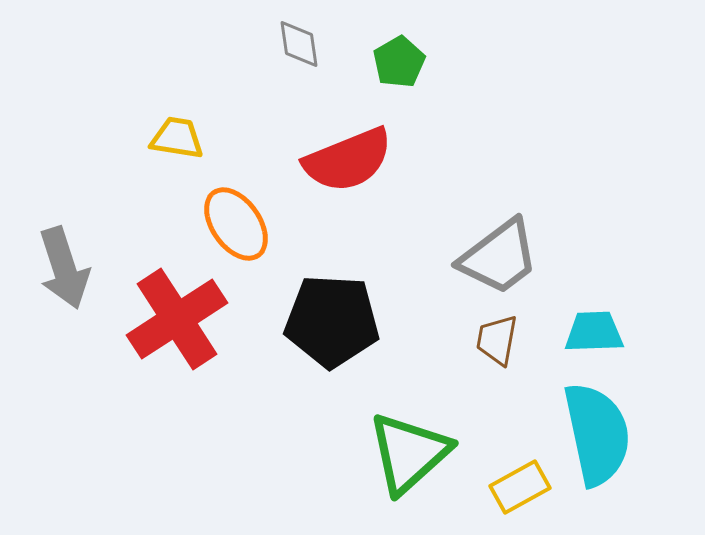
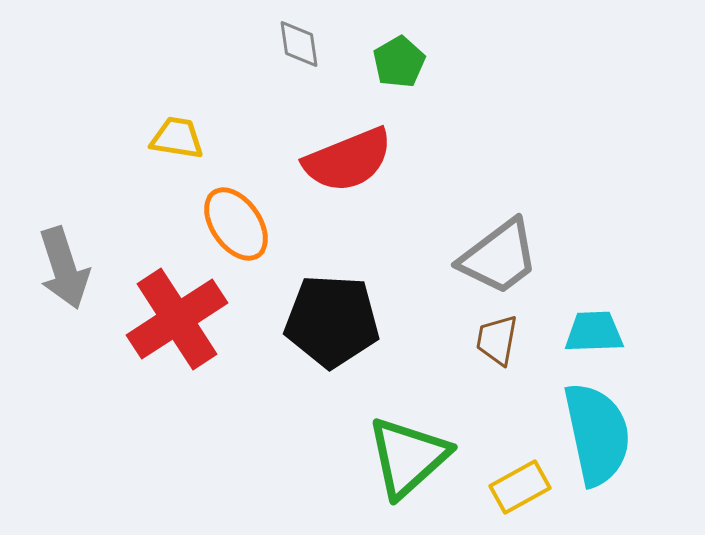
green triangle: moved 1 px left, 4 px down
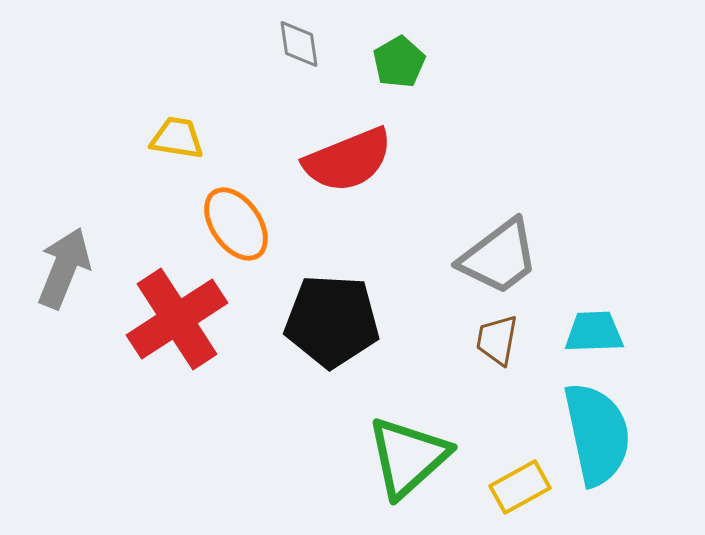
gray arrow: rotated 140 degrees counterclockwise
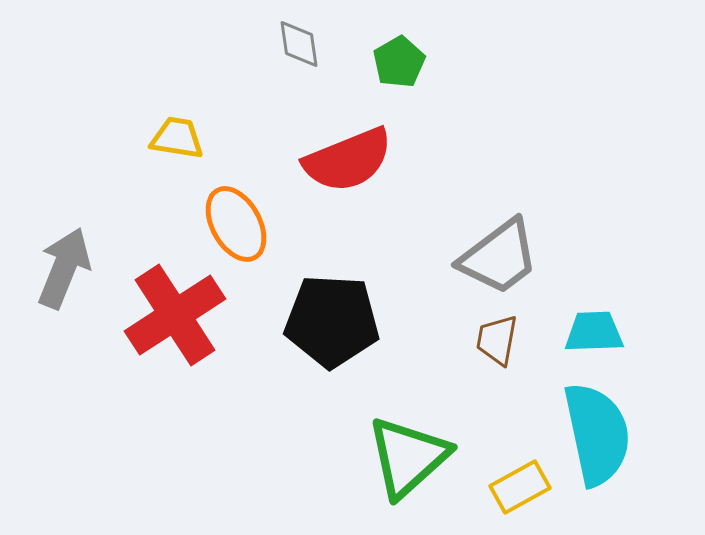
orange ellipse: rotated 6 degrees clockwise
red cross: moved 2 px left, 4 px up
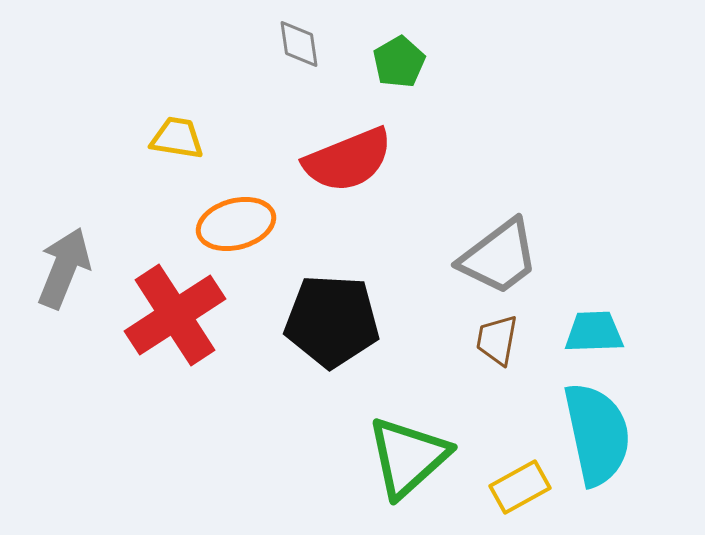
orange ellipse: rotated 76 degrees counterclockwise
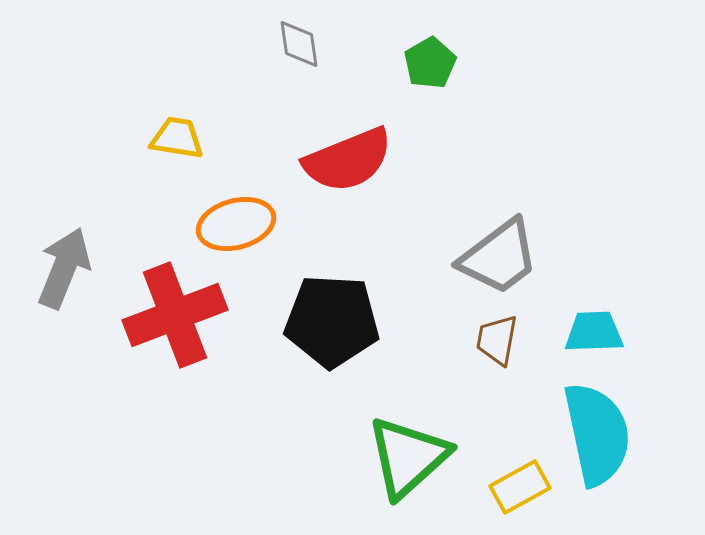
green pentagon: moved 31 px right, 1 px down
red cross: rotated 12 degrees clockwise
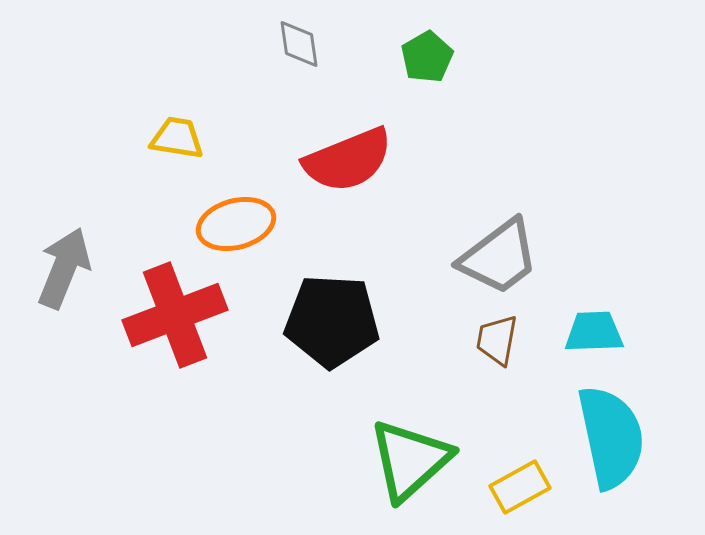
green pentagon: moved 3 px left, 6 px up
cyan semicircle: moved 14 px right, 3 px down
green triangle: moved 2 px right, 3 px down
